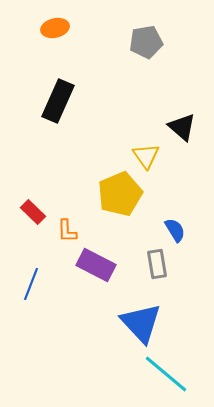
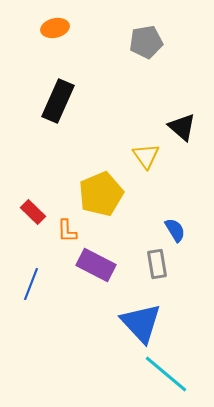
yellow pentagon: moved 19 px left
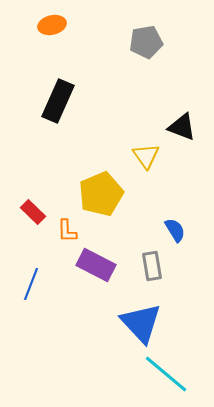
orange ellipse: moved 3 px left, 3 px up
black triangle: rotated 20 degrees counterclockwise
gray rectangle: moved 5 px left, 2 px down
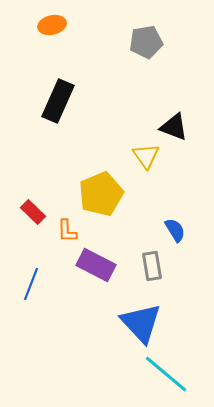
black triangle: moved 8 px left
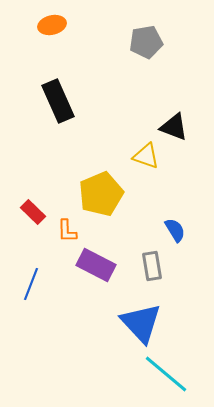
black rectangle: rotated 48 degrees counterclockwise
yellow triangle: rotated 36 degrees counterclockwise
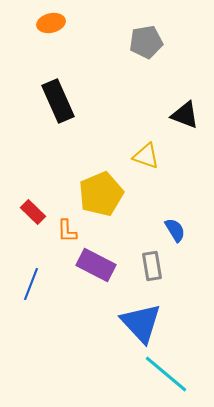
orange ellipse: moved 1 px left, 2 px up
black triangle: moved 11 px right, 12 px up
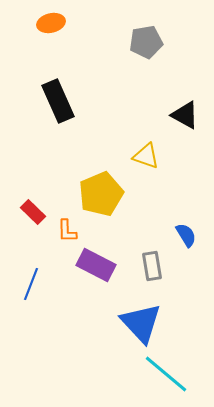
black triangle: rotated 8 degrees clockwise
blue semicircle: moved 11 px right, 5 px down
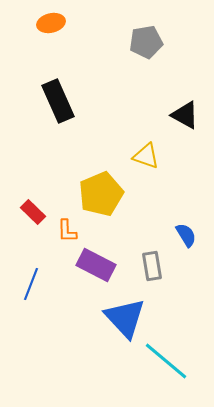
blue triangle: moved 16 px left, 5 px up
cyan line: moved 13 px up
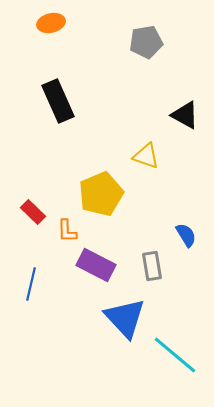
blue line: rotated 8 degrees counterclockwise
cyan line: moved 9 px right, 6 px up
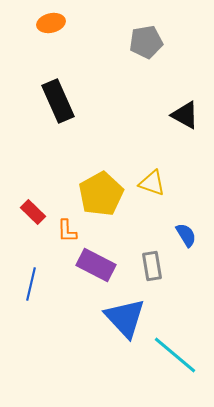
yellow triangle: moved 6 px right, 27 px down
yellow pentagon: rotated 6 degrees counterclockwise
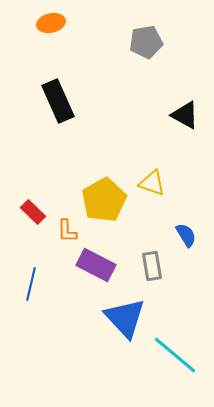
yellow pentagon: moved 3 px right, 6 px down
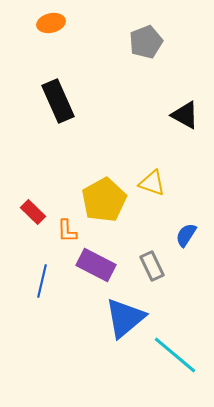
gray pentagon: rotated 12 degrees counterclockwise
blue semicircle: rotated 115 degrees counterclockwise
gray rectangle: rotated 16 degrees counterclockwise
blue line: moved 11 px right, 3 px up
blue triangle: rotated 33 degrees clockwise
